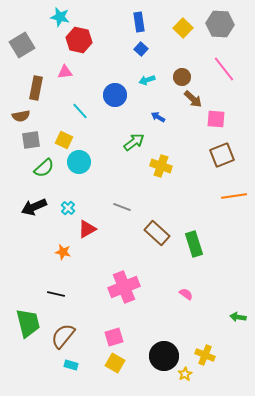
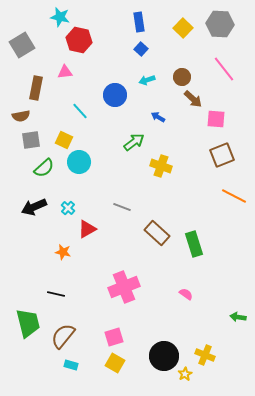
orange line at (234, 196): rotated 35 degrees clockwise
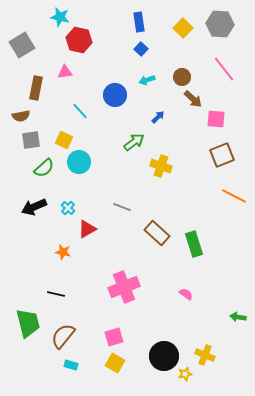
blue arrow at (158, 117): rotated 104 degrees clockwise
yellow star at (185, 374): rotated 16 degrees clockwise
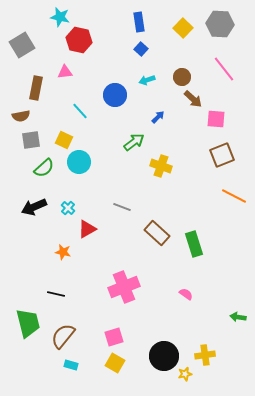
yellow cross at (205, 355): rotated 30 degrees counterclockwise
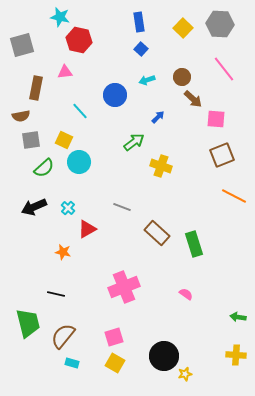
gray square at (22, 45): rotated 15 degrees clockwise
yellow cross at (205, 355): moved 31 px right; rotated 12 degrees clockwise
cyan rectangle at (71, 365): moved 1 px right, 2 px up
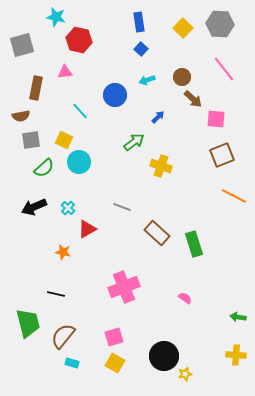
cyan star at (60, 17): moved 4 px left
pink semicircle at (186, 294): moved 1 px left, 4 px down
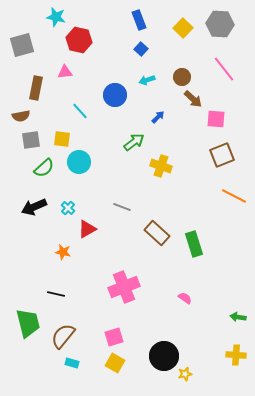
blue rectangle at (139, 22): moved 2 px up; rotated 12 degrees counterclockwise
yellow square at (64, 140): moved 2 px left, 1 px up; rotated 18 degrees counterclockwise
